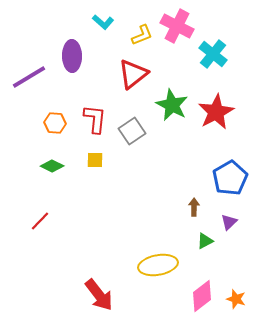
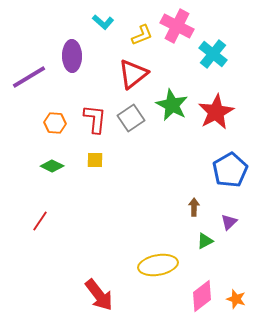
gray square: moved 1 px left, 13 px up
blue pentagon: moved 8 px up
red line: rotated 10 degrees counterclockwise
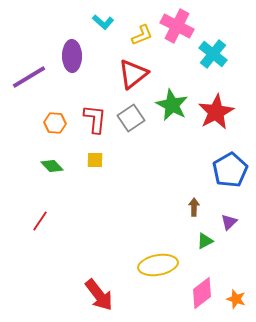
green diamond: rotated 20 degrees clockwise
pink diamond: moved 3 px up
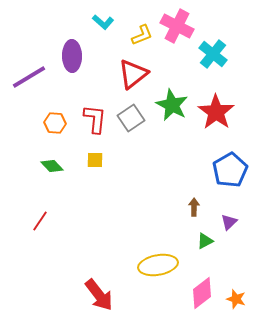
red star: rotated 9 degrees counterclockwise
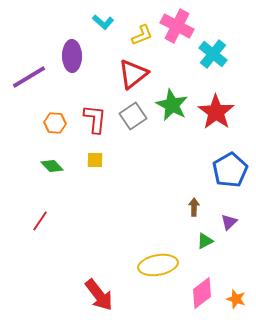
gray square: moved 2 px right, 2 px up
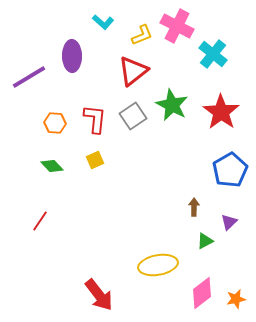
red triangle: moved 3 px up
red star: moved 5 px right
yellow square: rotated 24 degrees counterclockwise
orange star: rotated 30 degrees counterclockwise
